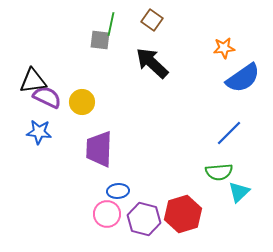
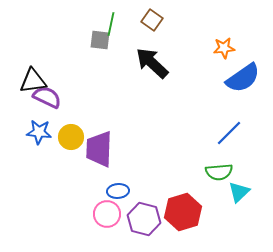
yellow circle: moved 11 px left, 35 px down
red hexagon: moved 2 px up
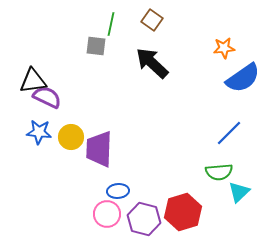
gray square: moved 4 px left, 6 px down
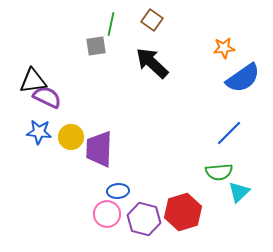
gray square: rotated 15 degrees counterclockwise
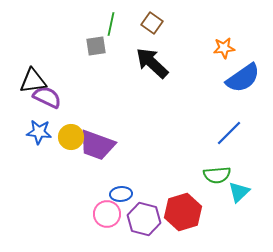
brown square: moved 3 px down
purple trapezoid: moved 2 px left, 4 px up; rotated 72 degrees counterclockwise
green semicircle: moved 2 px left, 3 px down
blue ellipse: moved 3 px right, 3 px down
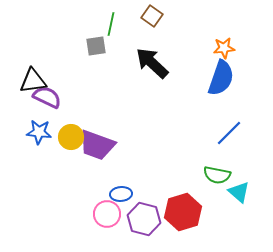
brown square: moved 7 px up
blue semicircle: moved 22 px left; rotated 36 degrees counterclockwise
green semicircle: rotated 16 degrees clockwise
cyan triangle: rotated 35 degrees counterclockwise
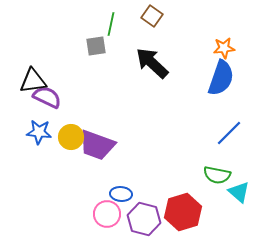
blue ellipse: rotated 10 degrees clockwise
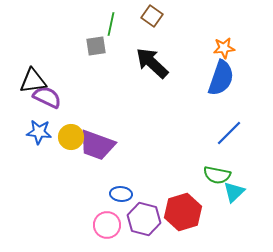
cyan triangle: moved 5 px left; rotated 35 degrees clockwise
pink circle: moved 11 px down
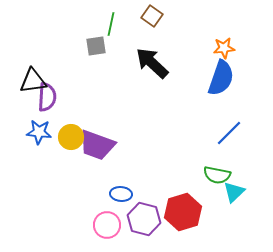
purple semicircle: rotated 68 degrees clockwise
